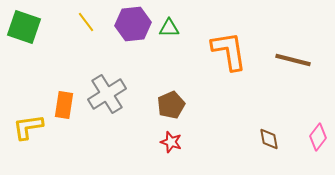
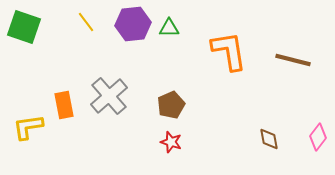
gray cross: moved 2 px right, 2 px down; rotated 9 degrees counterclockwise
orange rectangle: rotated 20 degrees counterclockwise
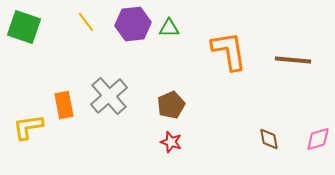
brown line: rotated 9 degrees counterclockwise
pink diamond: moved 2 px down; rotated 36 degrees clockwise
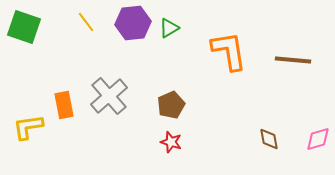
purple hexagon: moved 1 px up
green triangle: rotated 30 degrees counterclockwise
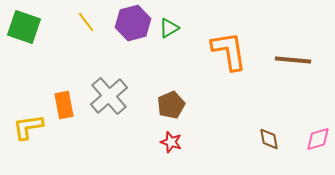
purple hexagon: rotated 8 degrees counterclockwise
